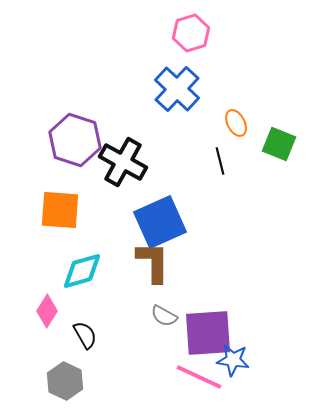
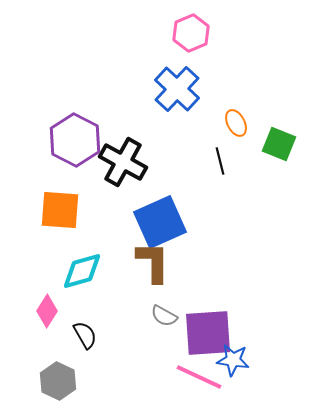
pink hexagon: rotated 6 degrees counterclockwise
purple hexagon: rotated 9 degrees clockwise
gray hexagon: moved 7 px left
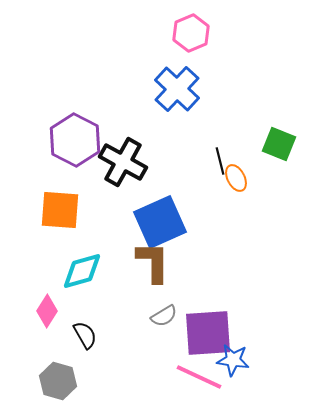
orange ellipse: moved 55 px down
gray semicircle: rotated 60 degrees counterclockwise
gray hexagon: rotated 9 degrees counterclockwise
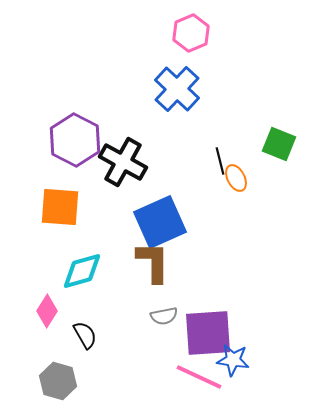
orange square: moved 3 px up
gray semicircle: rotated 20 degrees clockwise
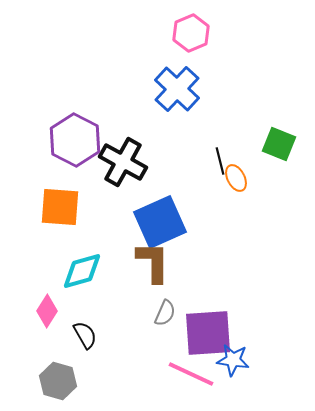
gray semicircle: moved 1 px right, 3 px up; rotated 56 degrees counterclockwise
pink line: moved 8 px left, 3 px up
